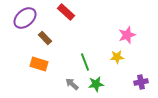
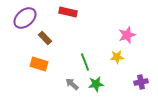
red rectangle: moved 2 px right; rotated 30 degrees counterclockwise
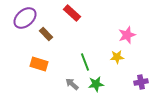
red rectangle: moved 4 px right, 1 px down; rotated 30 degrees clockwise
brown rectangle: moved 1 px right, 4 px up
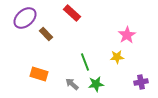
pink star: rotated 12 degrees counterclockwise
orange rectangle: moved 10 px down
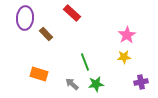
purple ellipse: rotated 45 degrees counterclockwise
yellow star: moved 7 px right
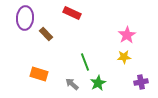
red rectangle: rotated 18 degrees counterclockwise
green star: moved 2 px right, 1 px up; rotated 21 degrees counterclockwise
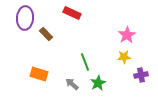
purple cross: moved 7 px up
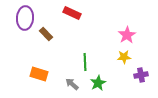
green line: rotated 18 degrees clockwise
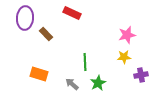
pink star: rotated 18 degrees clockwise
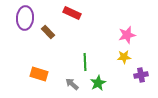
brown rectangle: moved 2 px right, 2 px up
